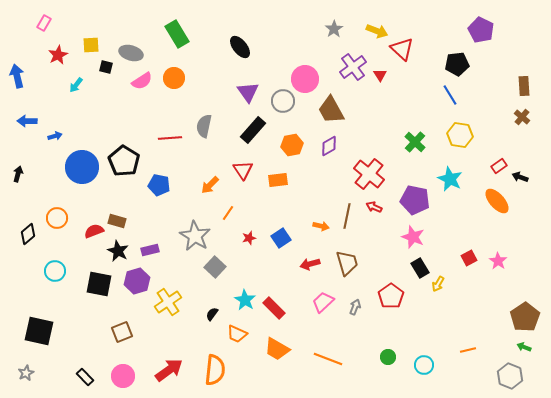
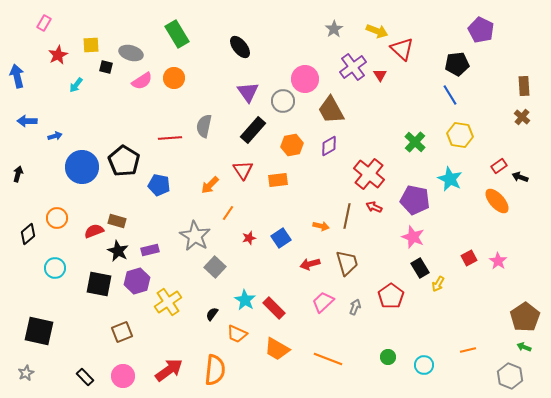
cyan circle at (55, 271): moved 3 px up
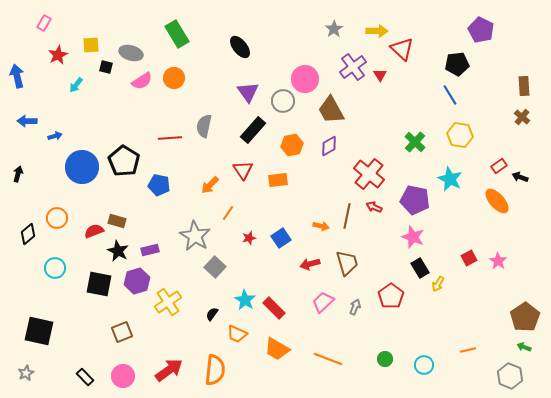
yellow arrow at (377, 31): rotated 20 degrees counterclockwise
green circle at (388, 357): moved 3 px left, 2 px down
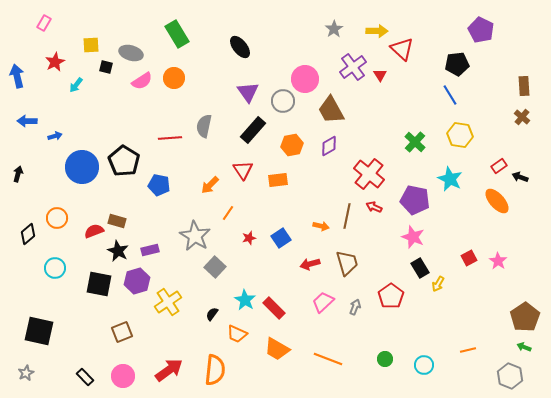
red star at (58, 55): moved 3 px left, 7 px down
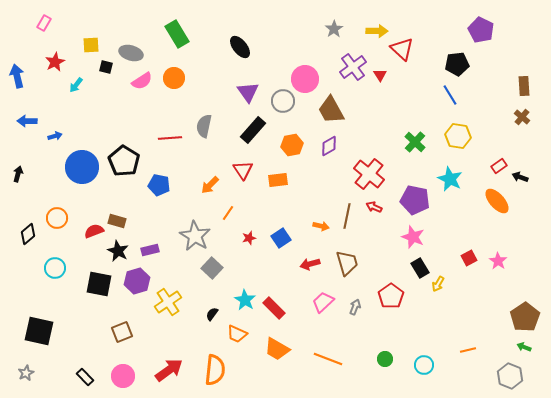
yellow hexagon at (460, 135): moved 2 px left, 1 px down
gray square at (215, 267): moved 3 px left, 1 px down
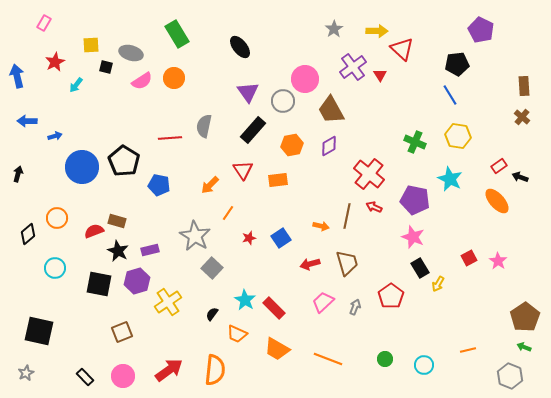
green cross at (415, 142): rotated 20 degrees counterclockwise
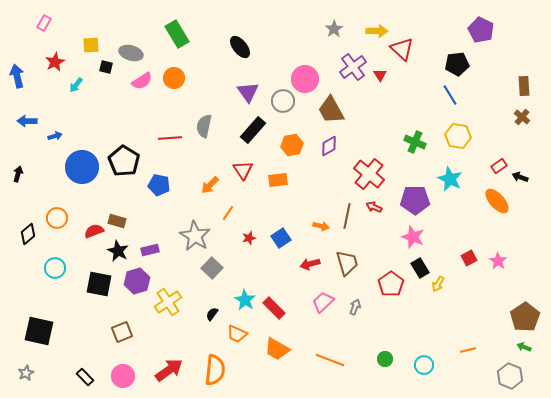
purple pentagon at (415, 200): rotated 12 degrees counterclockwise
red pentagon at (391, 296): moved 12 px up
orange line at (328, 359): moved 2 px right, 1 px down
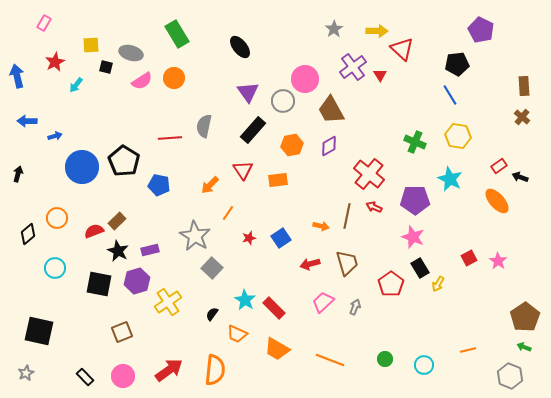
brown rectangle at (117, 221): rotated 60 degrees counterclockwise
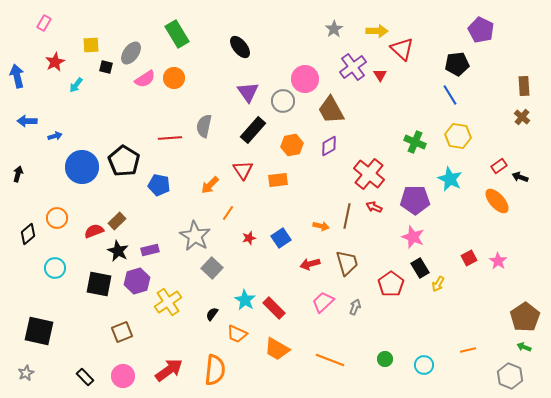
gray ellipse at (131, 53): rotated 70 degrees counterclockwise
pink semicircle at (142, 81): moved 3 px right, 2 px up
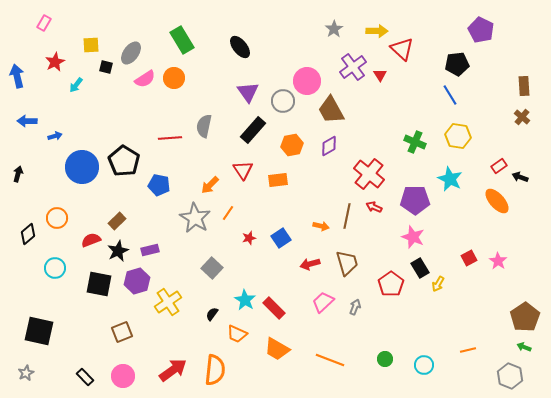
green rectangle at (177, 34): moved 5 px right, 6 px down
pink circle at (305, 79): moved 2 px right, 2 px down
red semicircle at (94, 231): moved 3 px left, 9 px down
gray star at (195, 236): moved 18 px up
black star at (118, 251): rotated 20 degrees clockwise
red arrow at (169, 370): moved 4 px right
